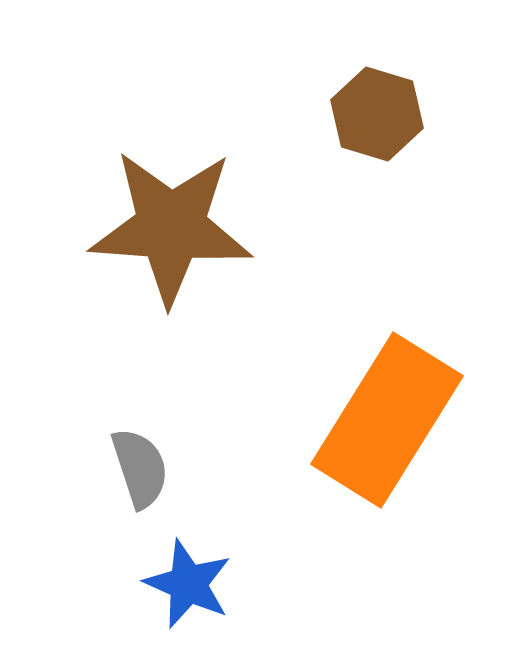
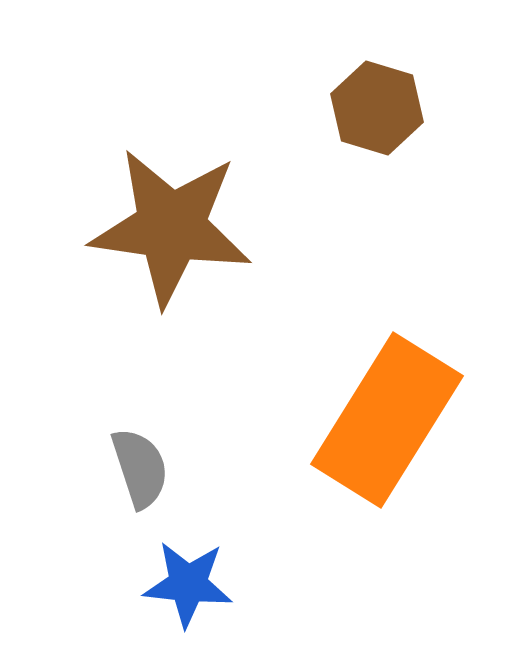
brown hexagon: moved 6 px up
brown star: rotated 4 degrees clockwise
blue star: rotated 18 degrees counterclockwise
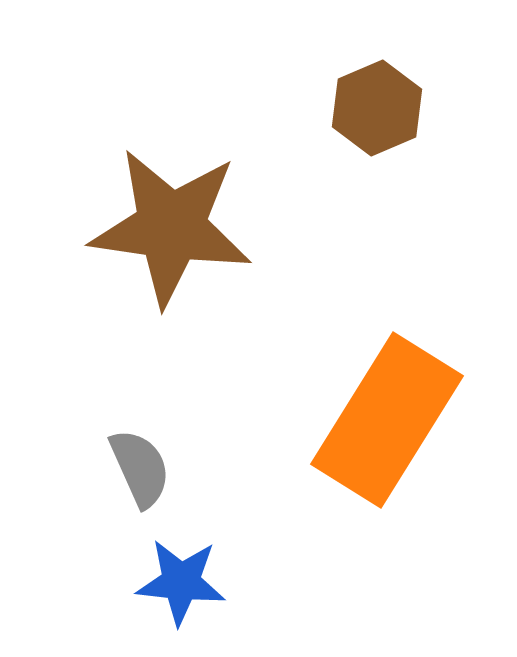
brown hexagon: rotated 20 degrees clockwise
gray semicircle: rotated 6 degrees counterclockwise
blue star: moved 7 px left, 2 px up
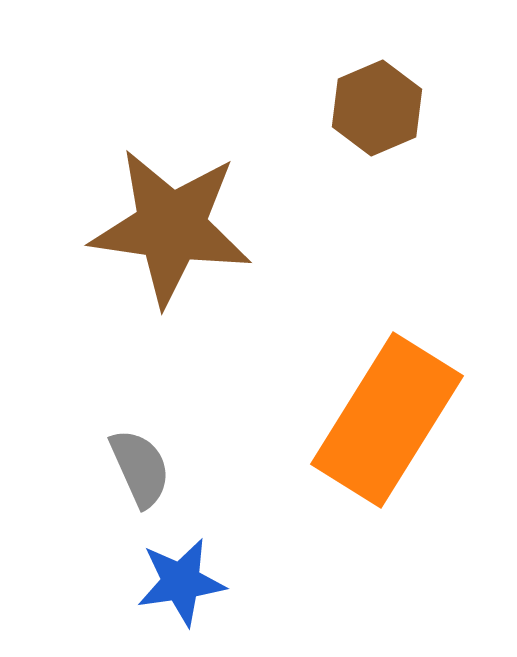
blue star: rotated 14 degrees counterclockwise
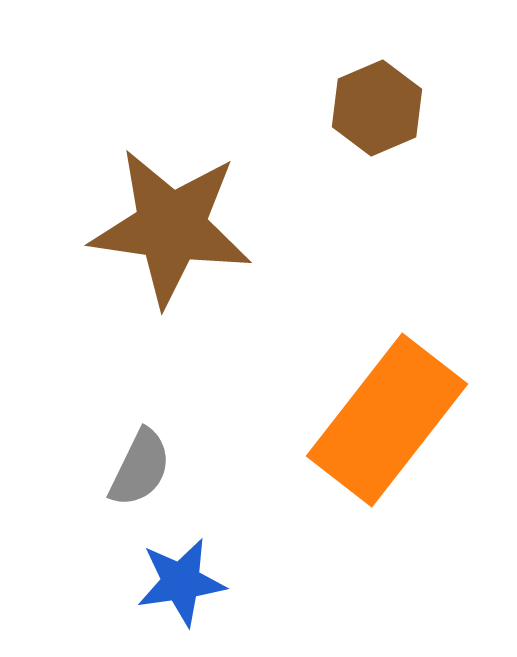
orange rectangle: rotated 6 degrees clockwise
gray semicircle: rotated 50 degrees clockwise
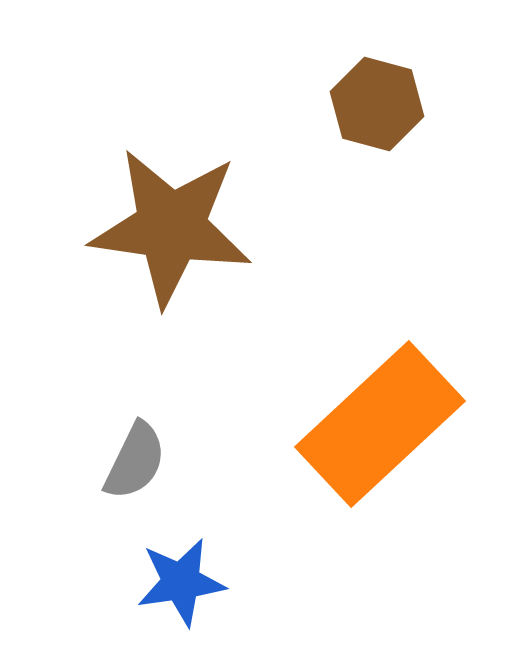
brown hexagon: moved 4 px up; rotated 22 degrees counterclockwise
orange rectangle: moved 7 px left, 4 px down; rotated 9 degrees clockwise
gray semicircle: moved 5 px left, 7 px up
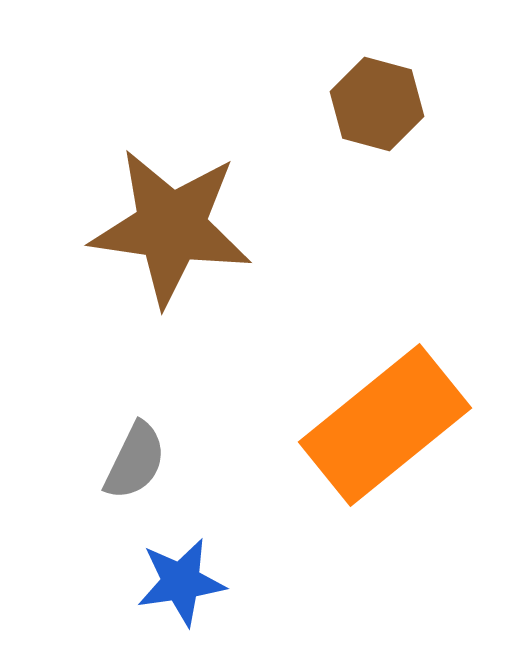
orange rectangle: moved 5 px right, 1 px down; rotated 4 degrees clockwise
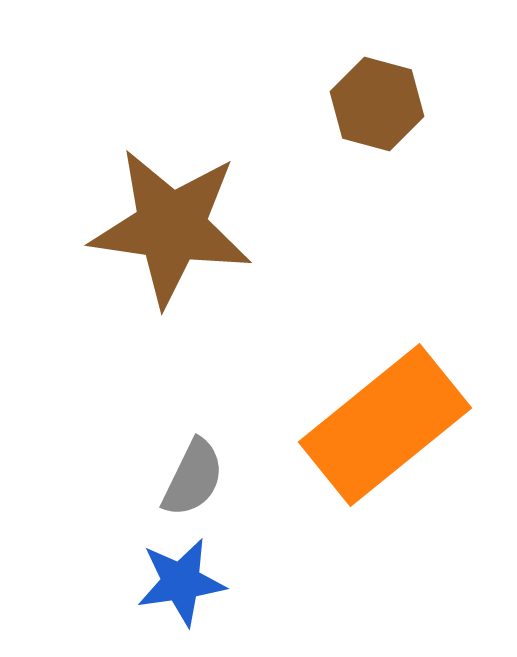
gray semicircle: moved 58 px right, 17 px down
